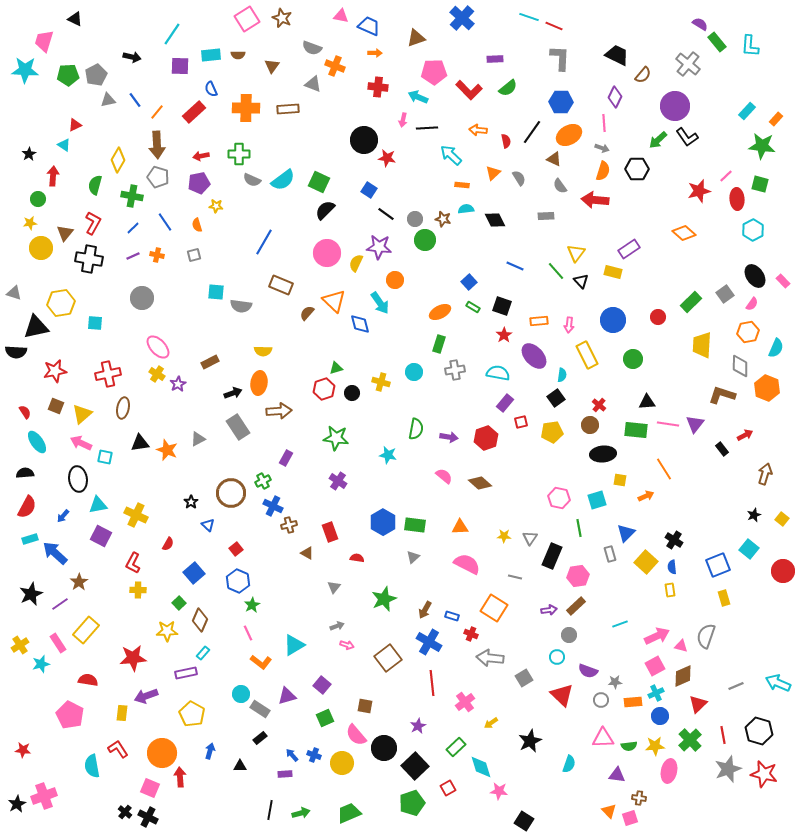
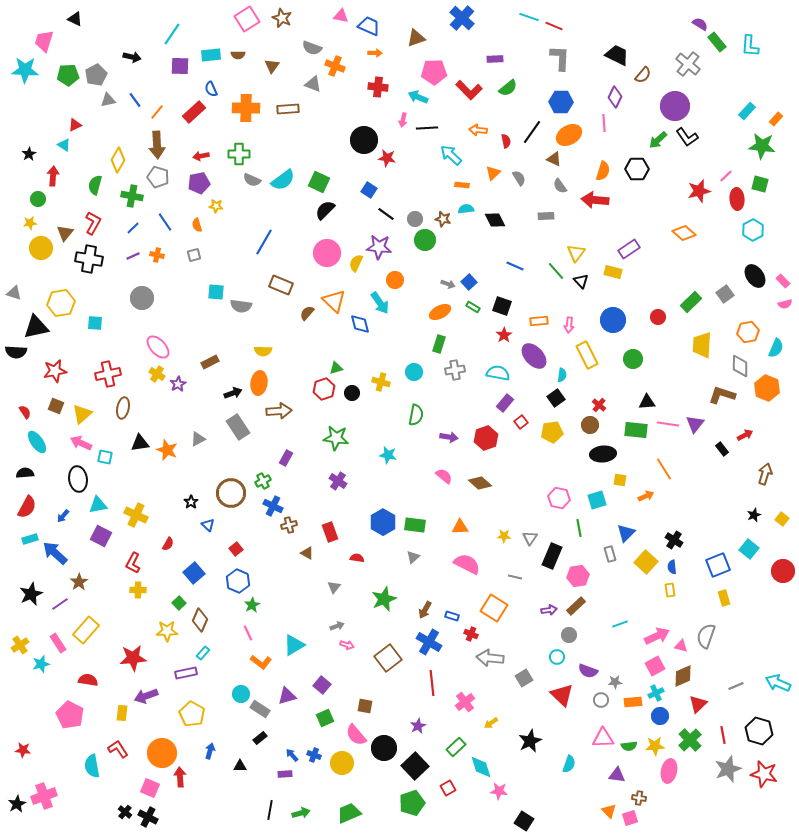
gray arrow at (602, 148): moved 154 px left, 136 px down
pink semicircle at (752, 304): moved 33 px right; rotated 40 degrees clockwise
red square at (521, 422): rotated 24 degrees counterclockwise
green semicircle at (416, 429): moved 14 px up
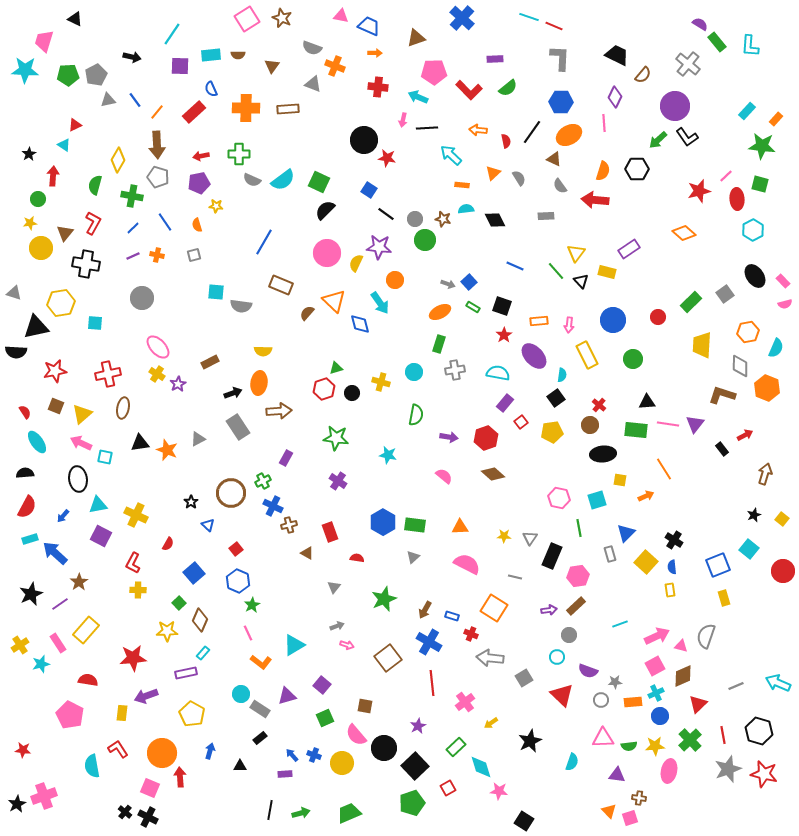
black cross at (89, 259): moved 3 px left, 5 px down
yellow rectangle at (613, 272): moved 6 px left
brown diamond at (480, 483): moved 13 px right, 9 px up
cyan semicircle at (569, 764): moved 3 px right, 2 px up
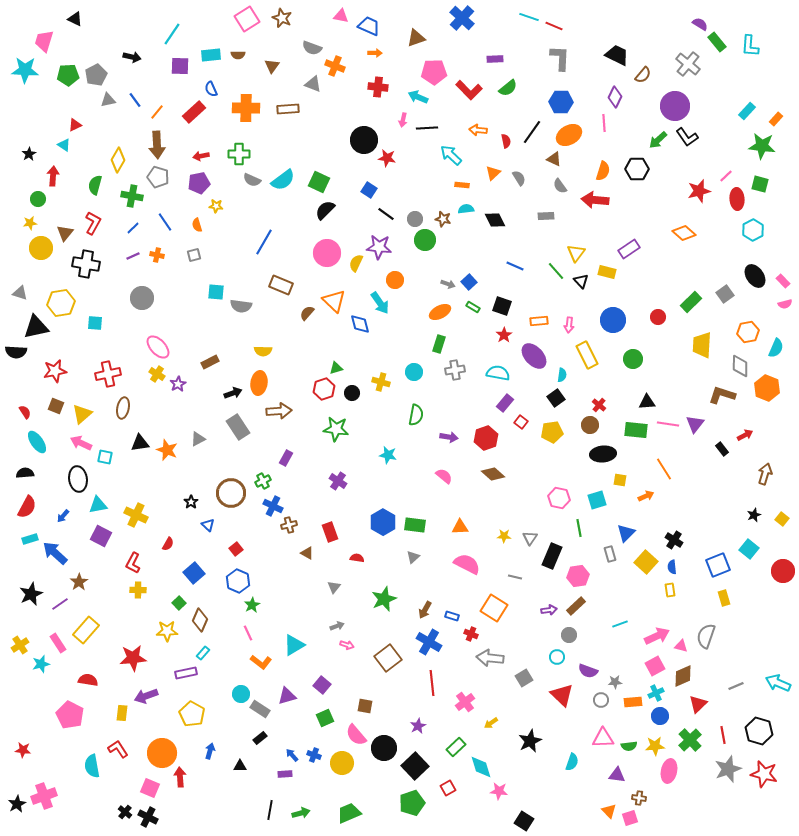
gray triangle at (14, 293): moved 6 px right
red square at (521, 422): rotated 16 degrees counterclockwise
green star at (336, 438): moved 9 px up
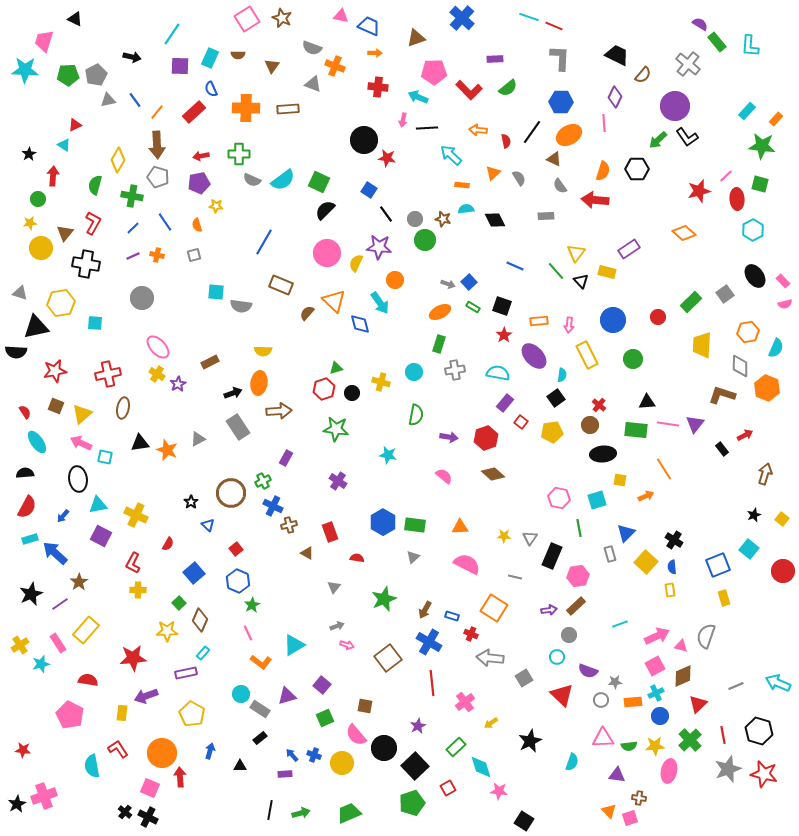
cyan rectangle at (211, 55): moved 1 px left, 3 px down; rotated 60 degrees counterclockwise
black line at (386, 214): rotated 18 degrees clockwise
